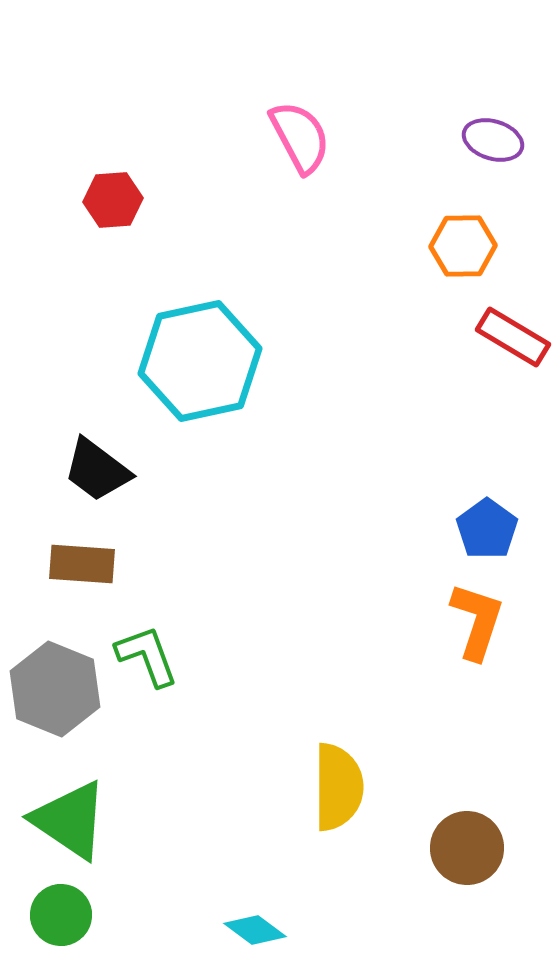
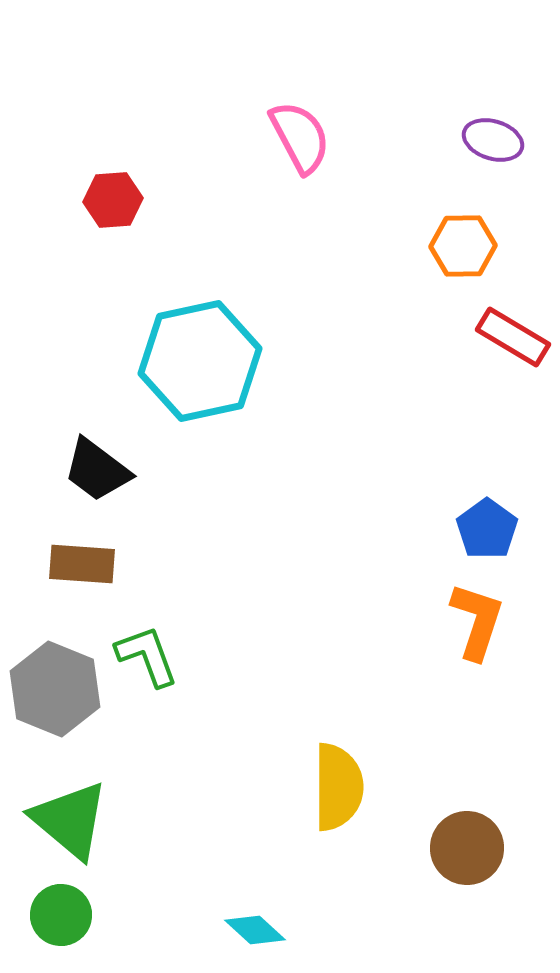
green triangle: rotated 6 degrees clockwise
cyan diamond: rotated 6 degrees clockwise
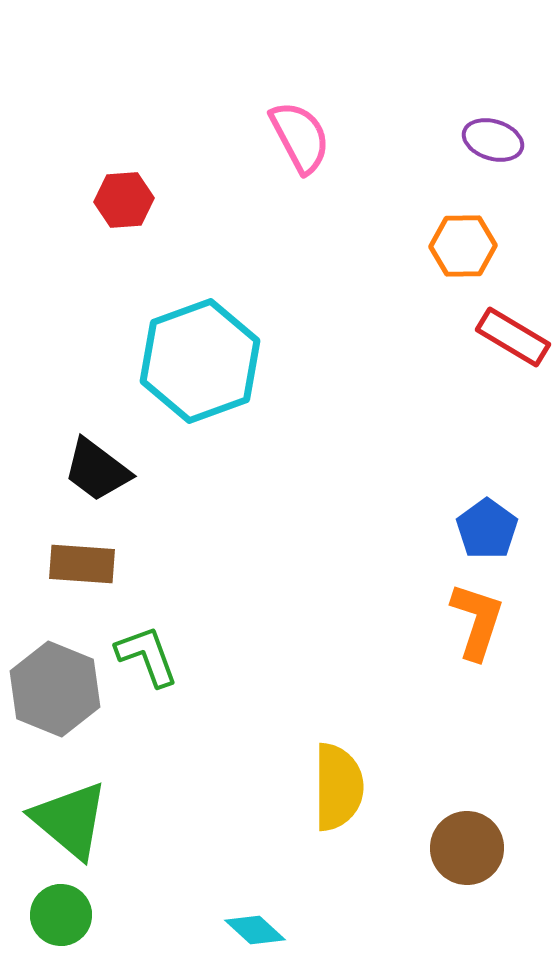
red hexagon: moved 11 px right
cyan hexagon: rotated 8 degrees counterclockwise
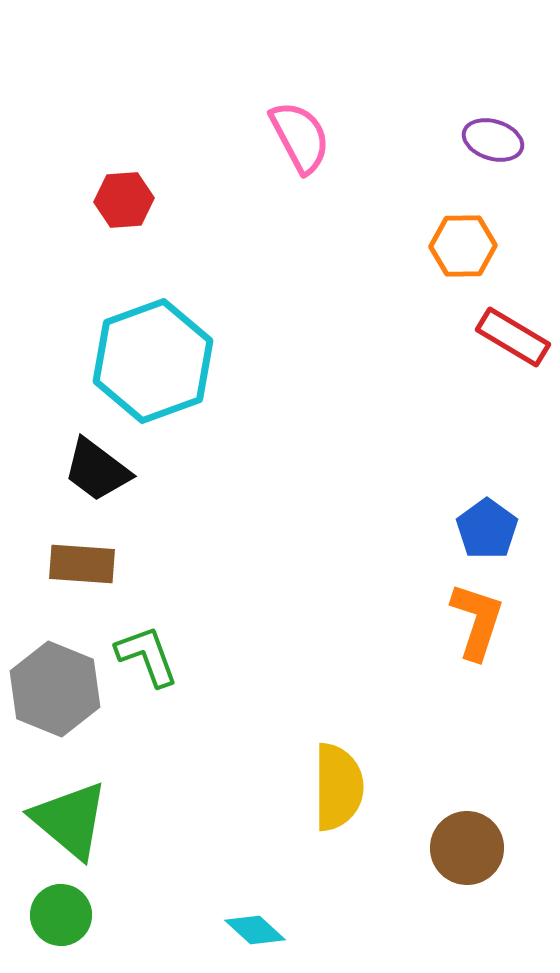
cyan hexagon: moved 47 px left
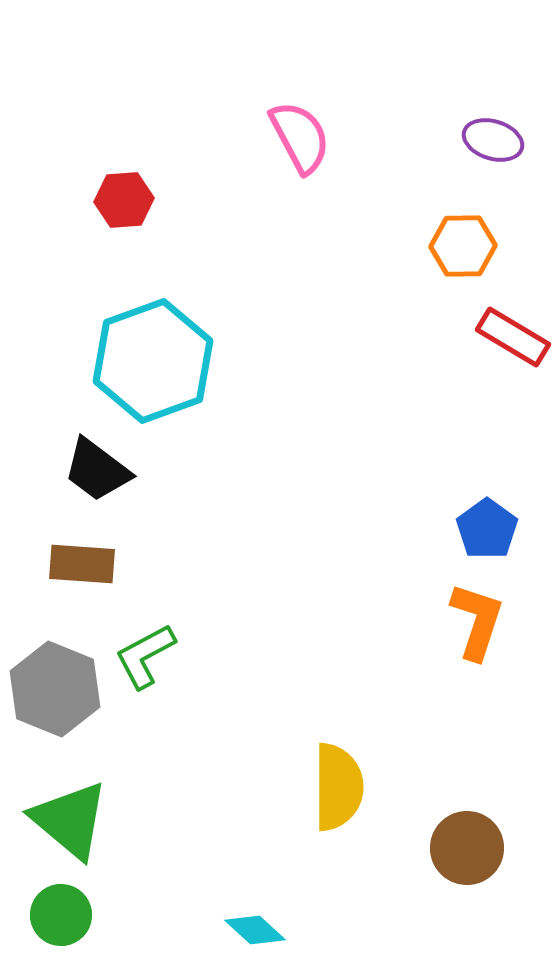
green L-shape: moved 2 px left; rotated 98 degrees counterclockwise
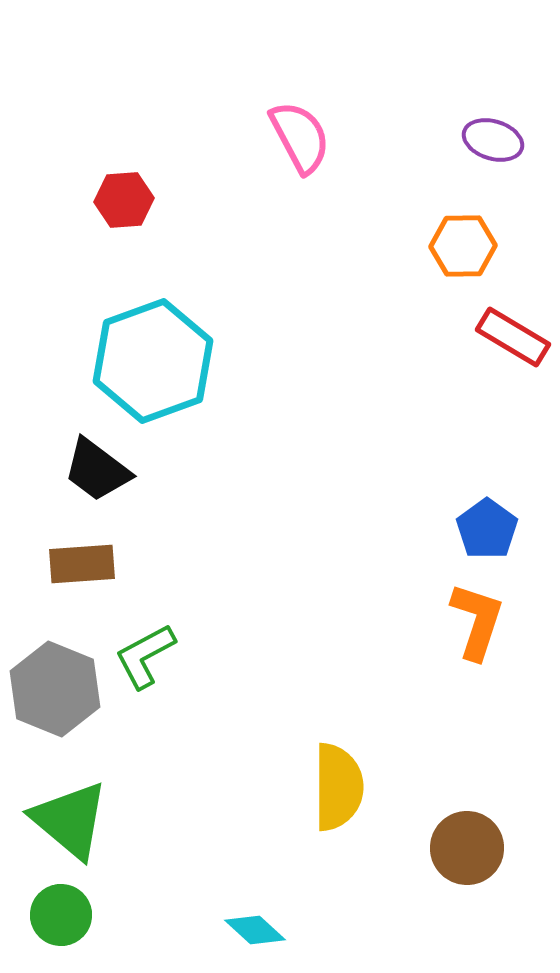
brown rectangle: rotated 8 degrees counterclockwise
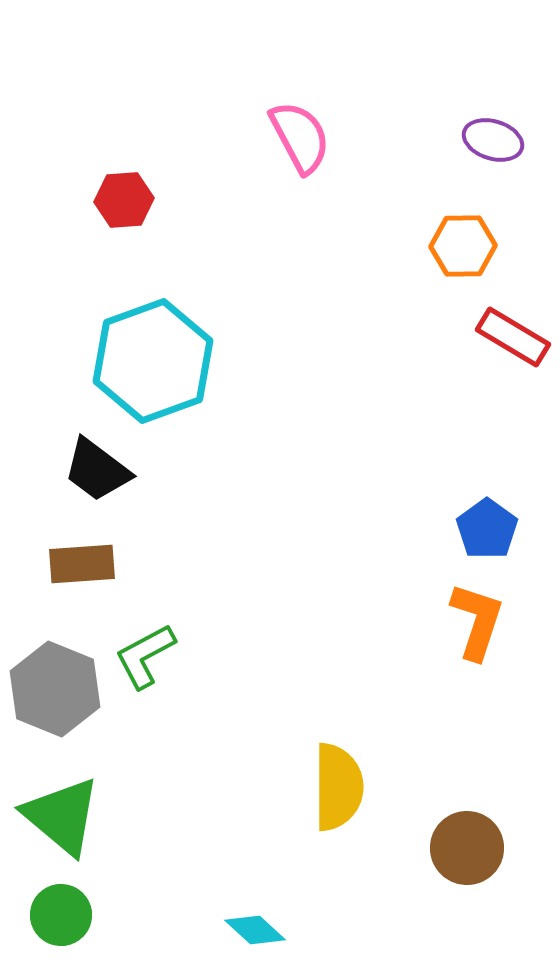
green triangle: moved 8 px left, 4 px up
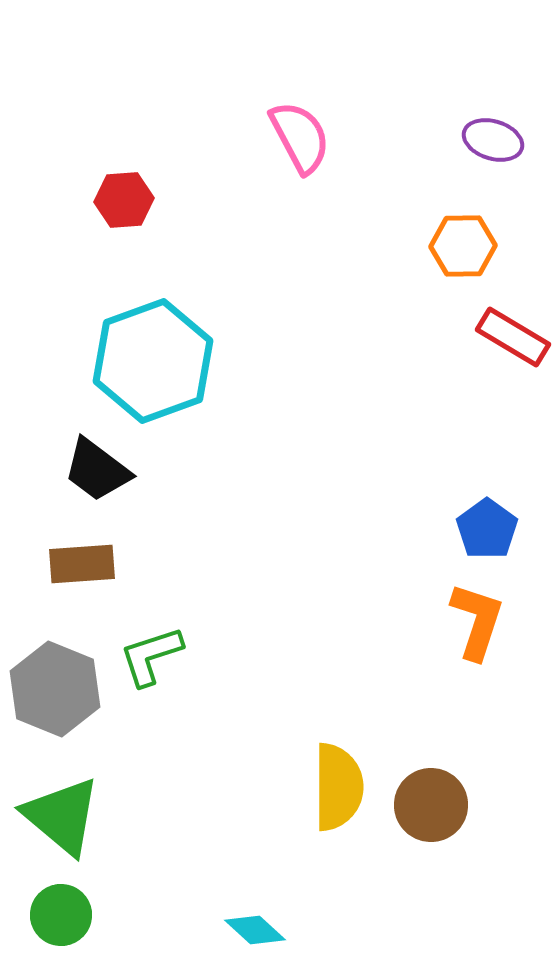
green L-shape: moved 6 px right; rotated 10 degrees clockwise
brown circle: moved 36 px left, 43 px up
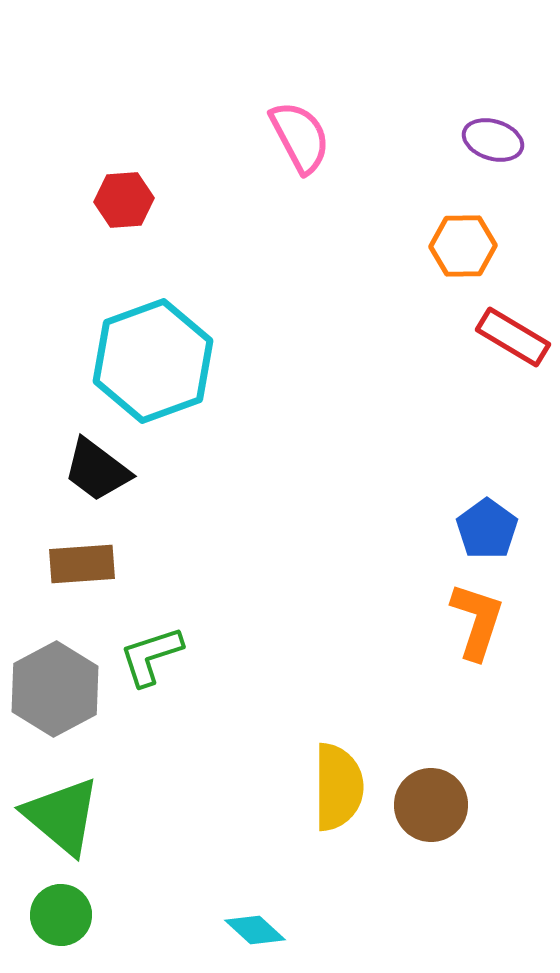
gray hexagon: rotated 10 degrees clockwise
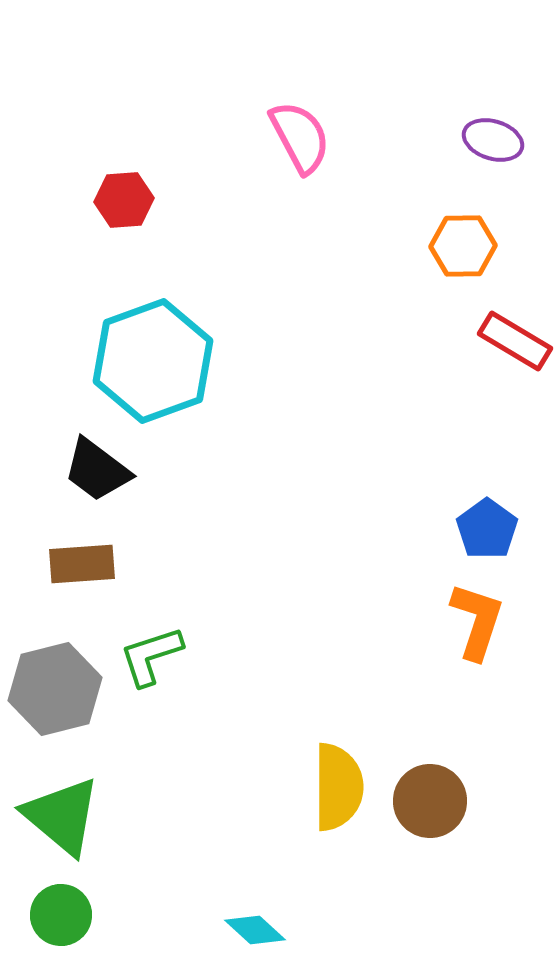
red rectangle: moved 2 px right, 4 px down
gray hexagon: rotated 14 degrees clockwise
brown circle: moved 1 px left, 4 px up
